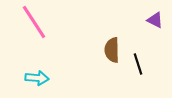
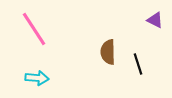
pink line: moved 7 px down
brown semicircle: moved 4 px left, 2 px down
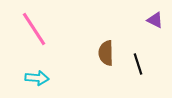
brown semicircle: moved 2 px left, 1 px down
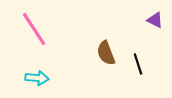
brown semicircle: rotated 20 degrees counterclockwise
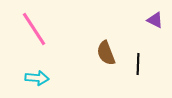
black line: rotated 20 degrees clockwise
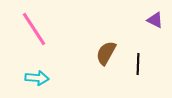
brown semicircle: rotated 50 degrees clockwise
